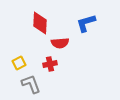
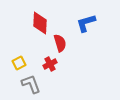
red semicircle: rotated 102 degrees counterclockwise
red cross: rotated 16 degrees counterclockwise
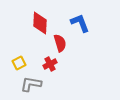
blue L-shape: moved 6 px left; rotated 85 degrees clockwise
gray L-shape: rotated 60 degrees counterclockwise
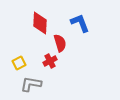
red cross: moved 3 px up
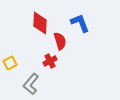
red semicircle: moved 2 px up
yellow square: moved 9 px left
gray L-shape: rotated 60 degrees counterclockwise
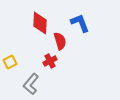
yellow square: moved 1 px up
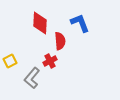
red semicircle: rotated 12 degrees clockwise
yellow square: moved 1 px up
gray L-shape: moved 1 px right, 6 px up
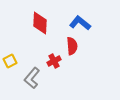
blue L-shape: rotated 30 degrees counterclockwise
red semicircle: moved 12 px right, 5 px down
red cross: moved 4 px right
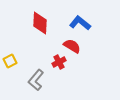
red semicircle: rotated 54 degrees counterclockwise
red cross: moved 5 px right, 1 px down
gray L-shape: moved 4 px right, 2 px down
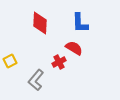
blue L-shape: rotated 130 degrees counterclockwise
red semicircle: moved 2 px right, 2 px down
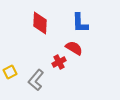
yellow square: moved 11 px down
